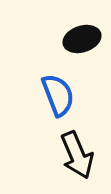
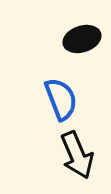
blue semicircle: moved 3 px right, 4 px down
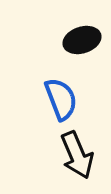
black ellipse: moved 1 px down
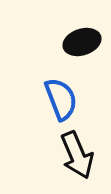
black ellipse: moved 2 px down
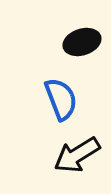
black arrow: rotated 81 degrees clockwise
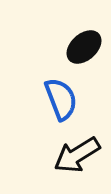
black ellipse: moved 2 px right, 5 px down; rotated 24 degrees counterclockwise
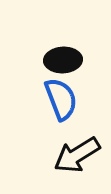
black ellipse: moved 21 px left, 13 px down; rotated 39 degrees clockwise
